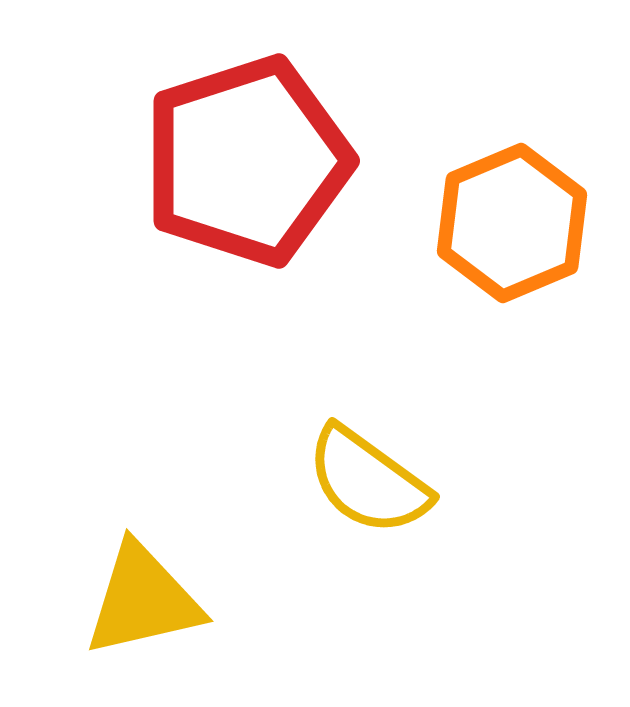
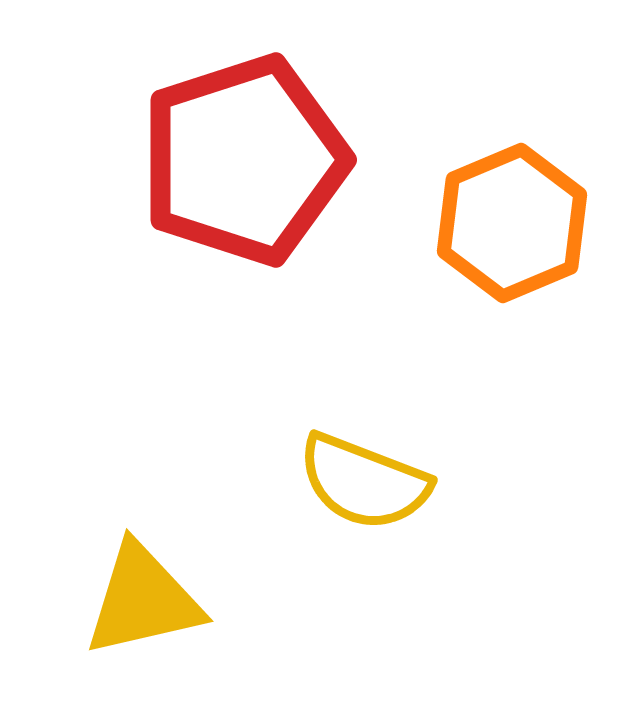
red pentagon: moved 3 px left, 1 px up
yellow semicircle: moved 4 px left, 1 px down; rotated 15 degrees counterclockwise
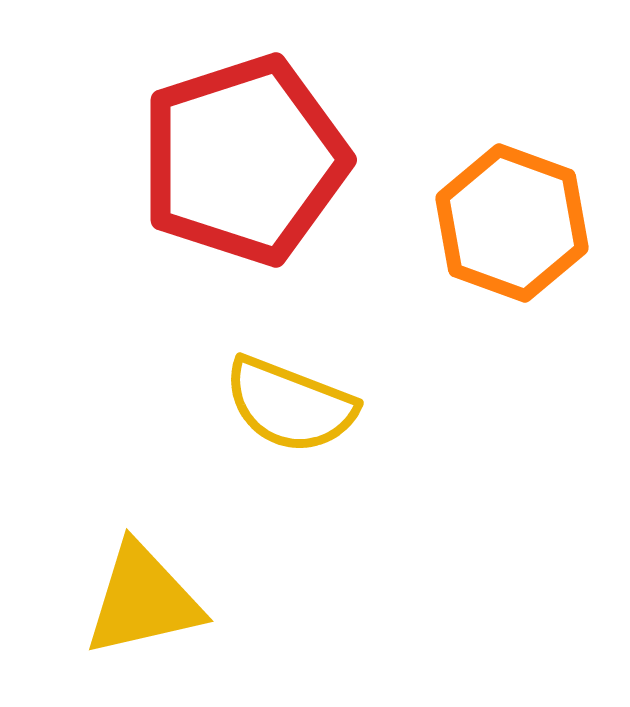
orange hexagon: rotated 17 degrees counterclockwise
yellow semicircle: moved 74 px left, 77 px up
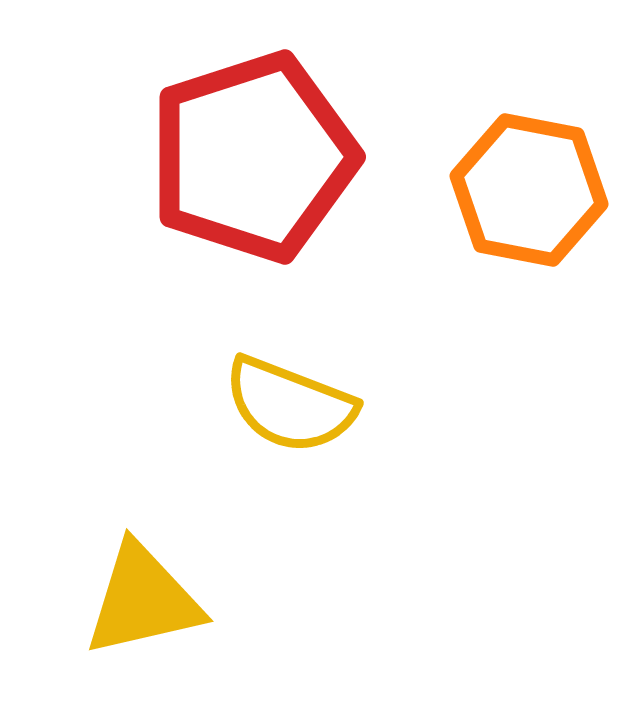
red pentagon: moved 9 px right, 3 px up
orange hexagon: moved 17 px right, 33 px up; rotated 9 degrees counterclockwise
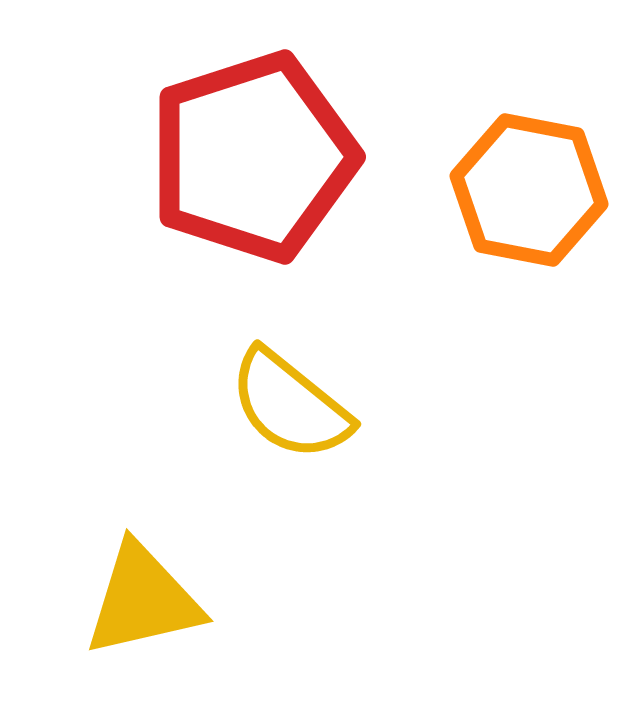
yellow semicircle: rotated 18 degrees clockwise
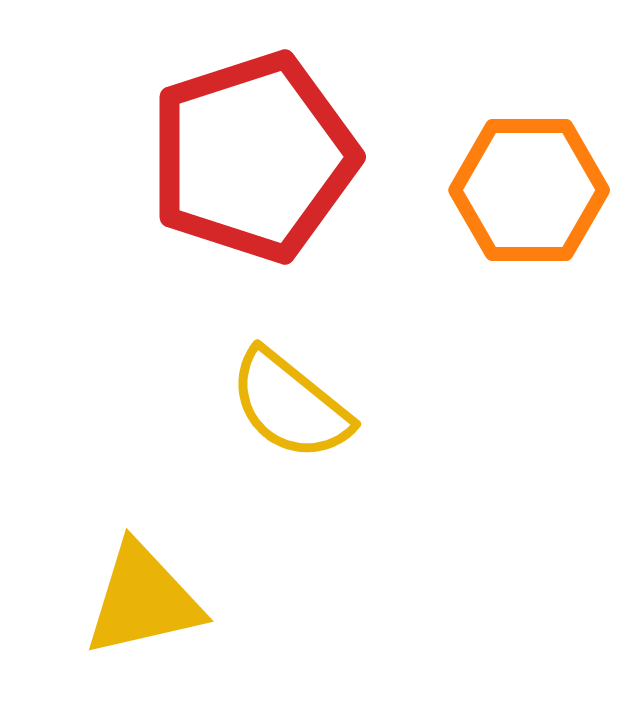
orange hexagon: rotated 11 degrees counterclockwise
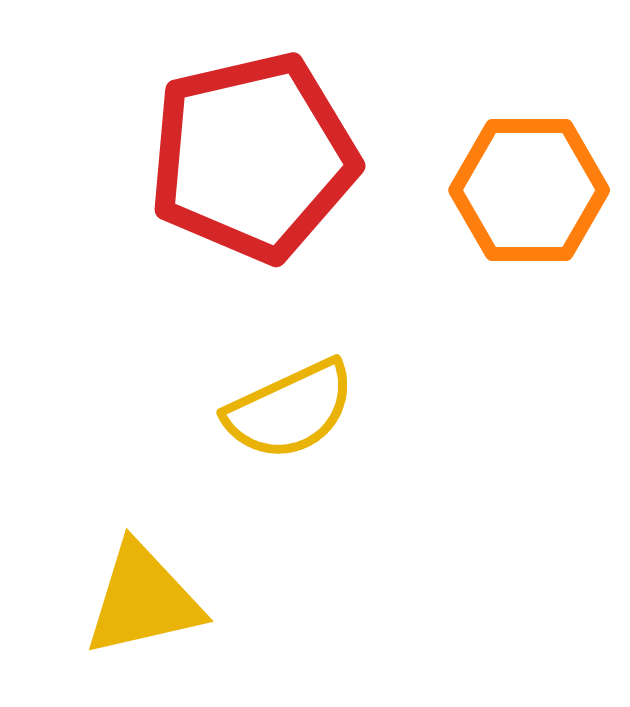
red pentagon: rotated 5 degrees clockwise
yellow semicircle: moved 5 px down; rotated 64 degrees counterclockwise
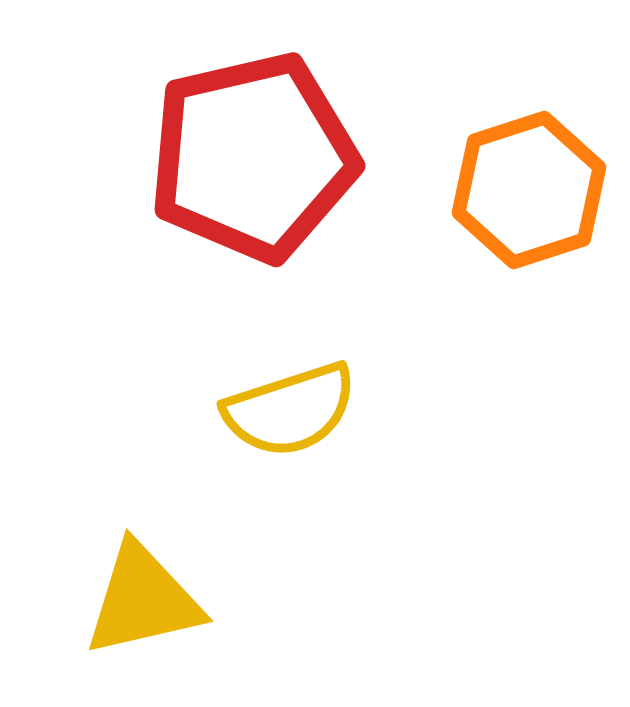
orange hexagon: rotated 18 degrees counterclockwise
yellow semicircle: rotated 7 degrees clockwise
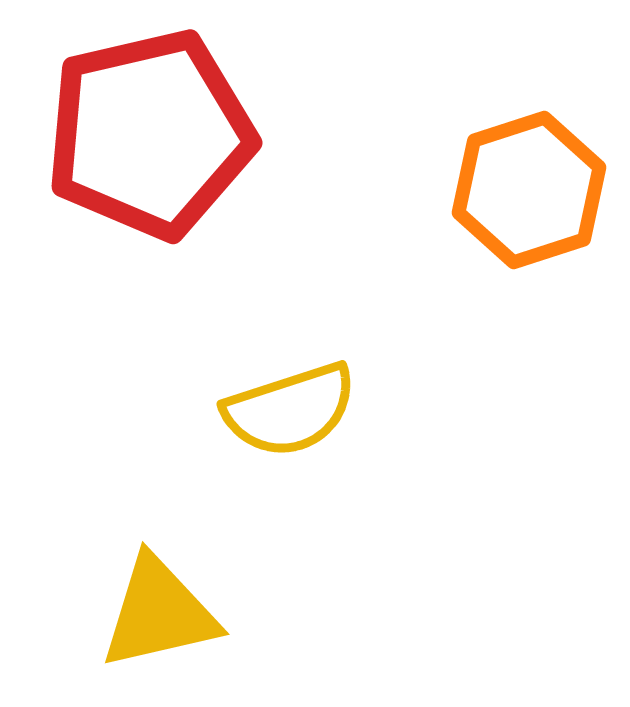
red pentagon: moved 103 px left, 23 px up
yellow triangle: moved 16 px right, 13 px down
